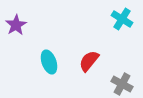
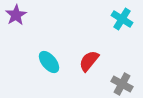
purple star: moved 10 px up
cyan ellipse: rotated 20 degrees counterclockwise
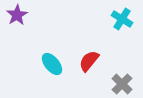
purple star: moved 1 px right
cyan ellipse: moved 3 px right, 2 px down
gray cross: rotated 15 degrees clockwise
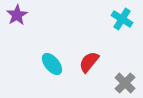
red semicircle: moved 1 px down
gray cross: moved 3 px right, 1 px up
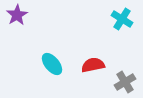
red semicircle: moved 4 px right, 3 px down; rotated 40 degrees clockwise
gray cross: moved 1 px up; rotated 15 degrees clockwise
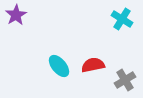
purple star: moved 1 px left
cyan ellipse: moved 7 px right, 2 px down
gray cross: moved 2 px up
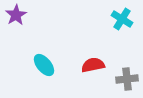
cyan ellipse: moved 15 px left, 1 px up
gray cross: moved 2 px right, 1 px up; rotated 25 degrees clockwise
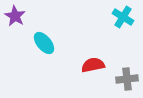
purple star: moved 1 px left, 1 px down; rotated 10 degrees counterclockwise
cyan cross: moved 1 px right, 2 px up
cyan ellipse: moved 22 px up
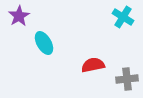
purple star: moved 4 px right; rotated 10 degrees clockwise
cyan ellipse: rotated 10 degrees clockwise
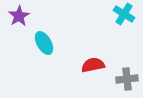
cyan cross: moved 1 px right, 3 px up
